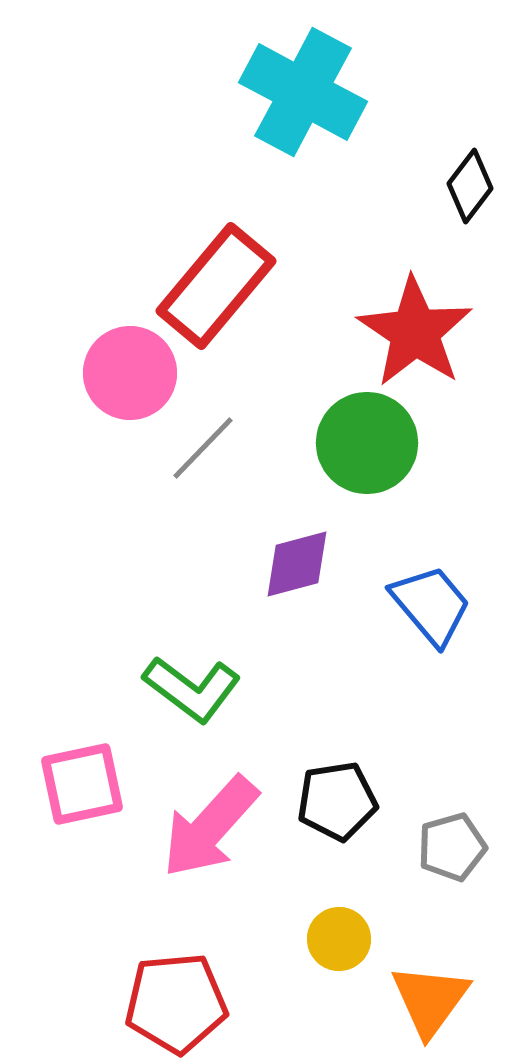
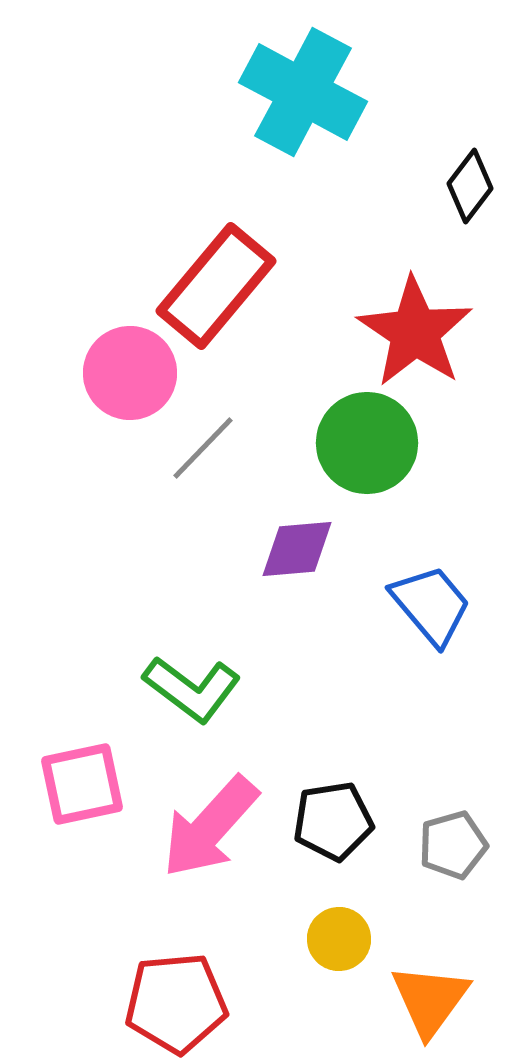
purple diamond: moved 15 px up; rotated 10 degrees clockwise
black pentagon: moved 4 px left, 20 px down
gray pentagon: moved 1 px right, 2 px up
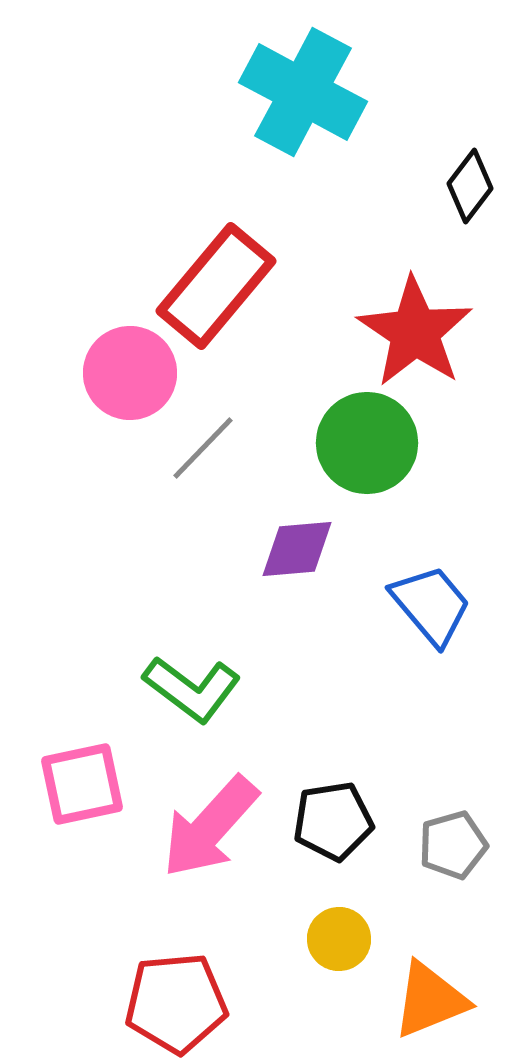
orange triangle: rotated 32 degrees clockwise
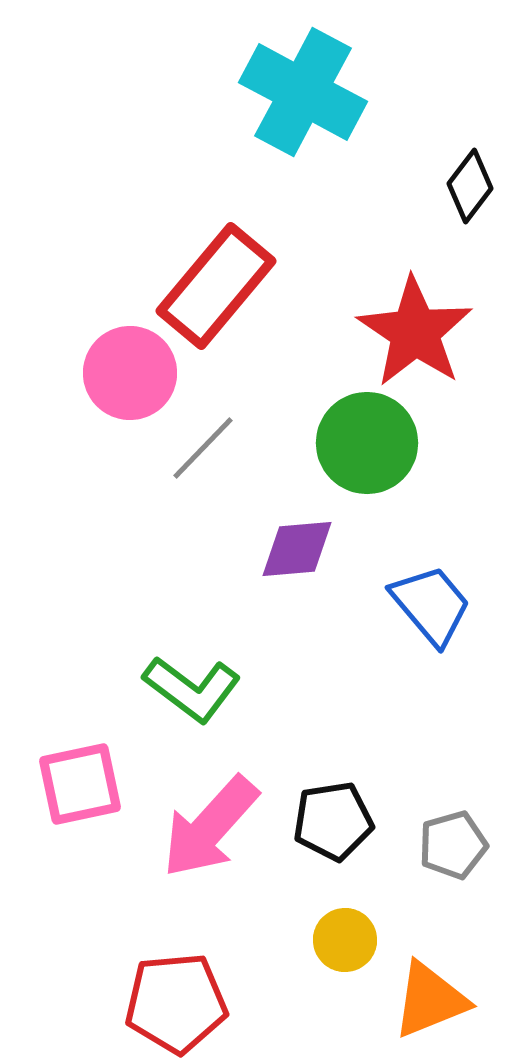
pink square: moved 2 px left
yellow circle: moved 6 px right, 1 px down
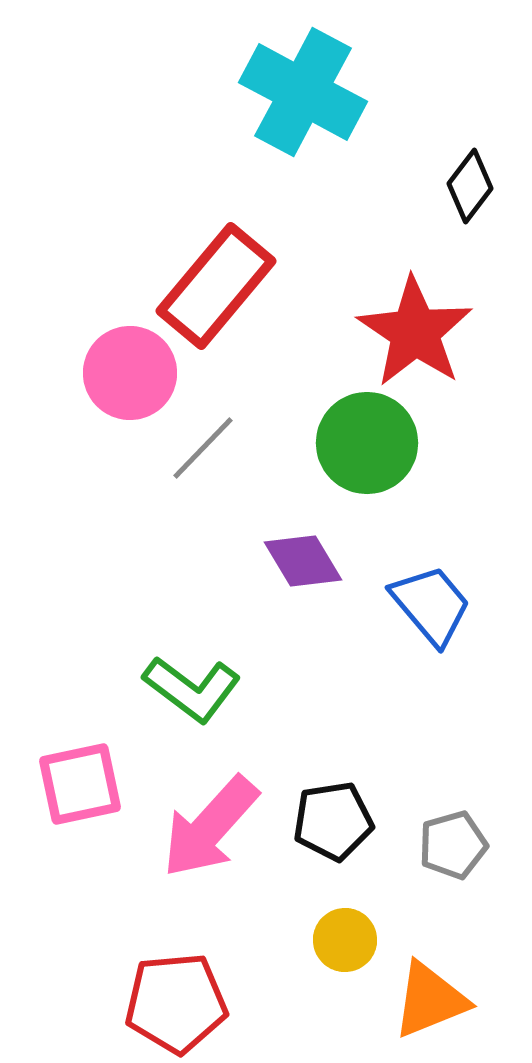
purple diamond: moved 6 px right, 12 px down; rotated 64 degrees clockwise
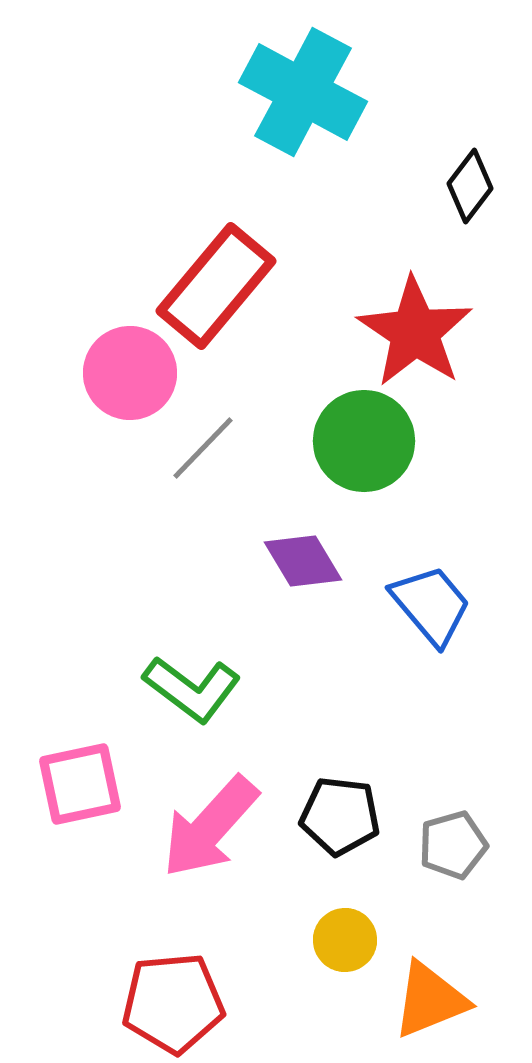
green circle: moved 3 px left, 2 px up
black pentagon: moved 7 px right, 5 px up; rotated 16 degrees clockwise
red pentagon: moved 3 px left
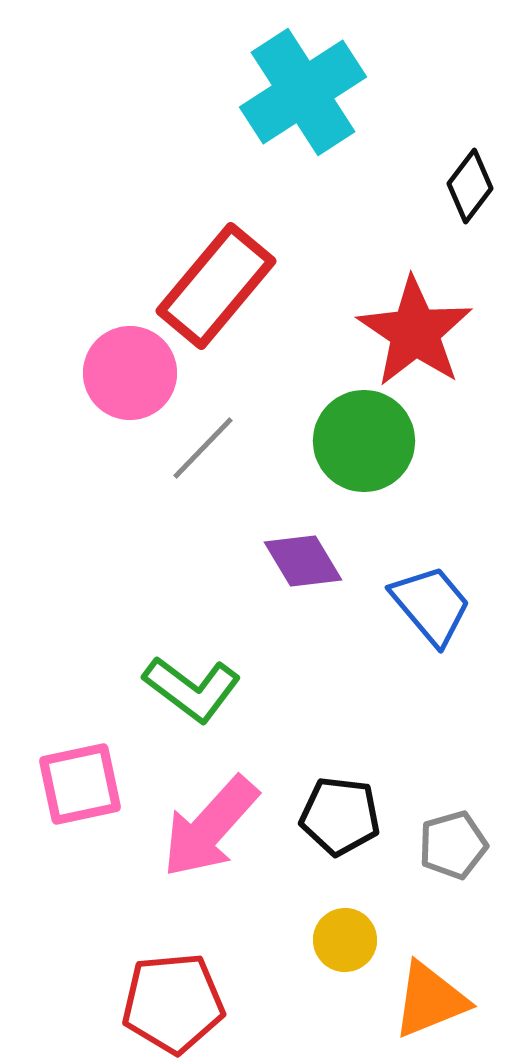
cyan cross: rotated 29 degrees clockwise
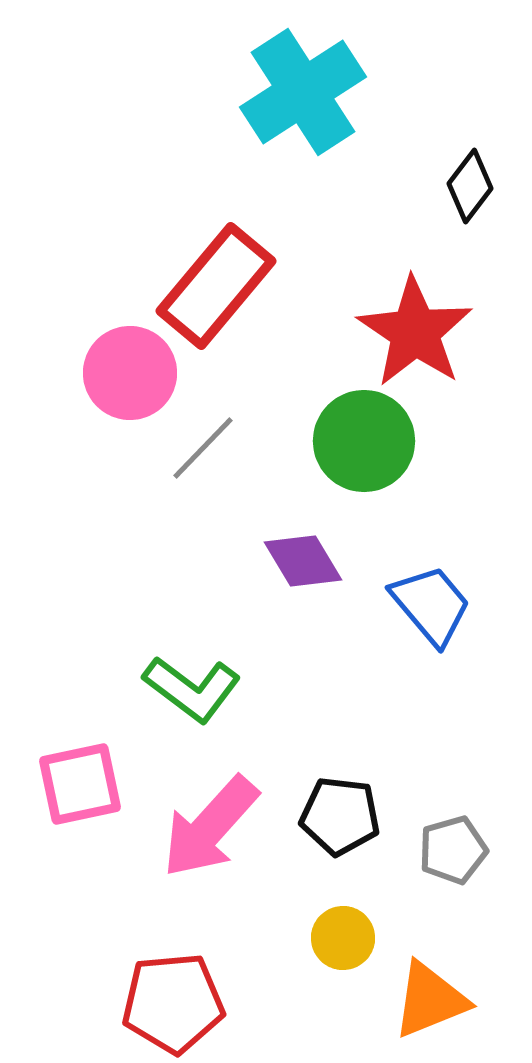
gray pentagon: moved 5 px down
yellow circle: moved 2 px left, 2 px up
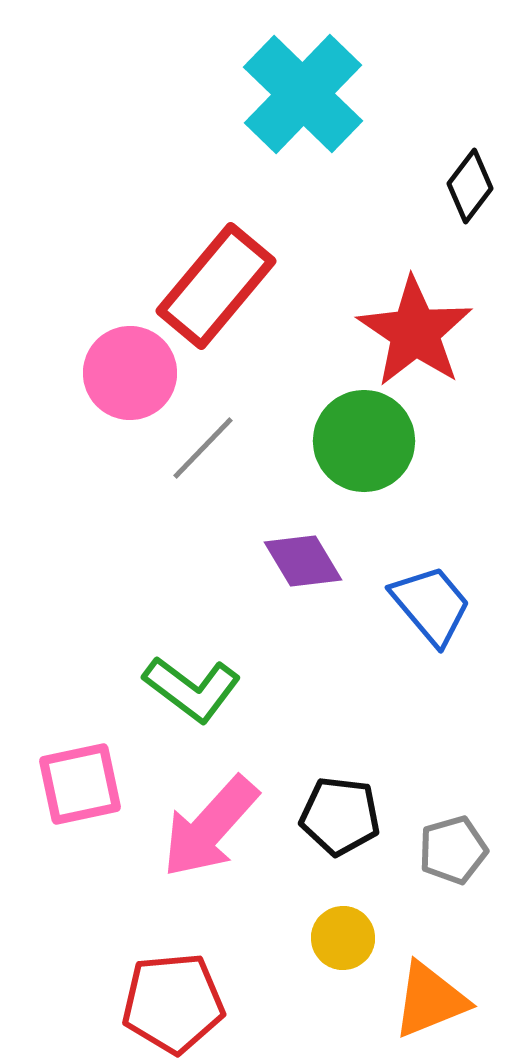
cyan cross: moved 2 px down; rotated 13 degrees counterclockwise
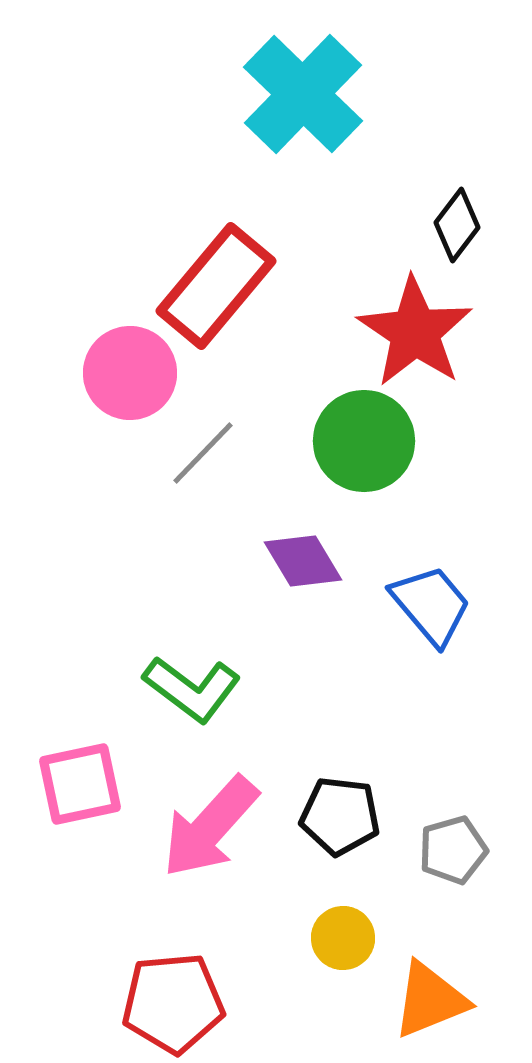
black diamond: moved 13 px left, 39 px down
gray line: moved 5 px down
